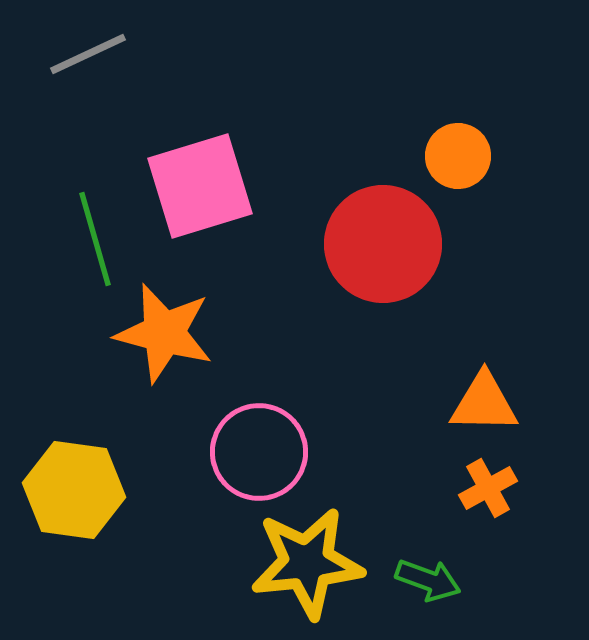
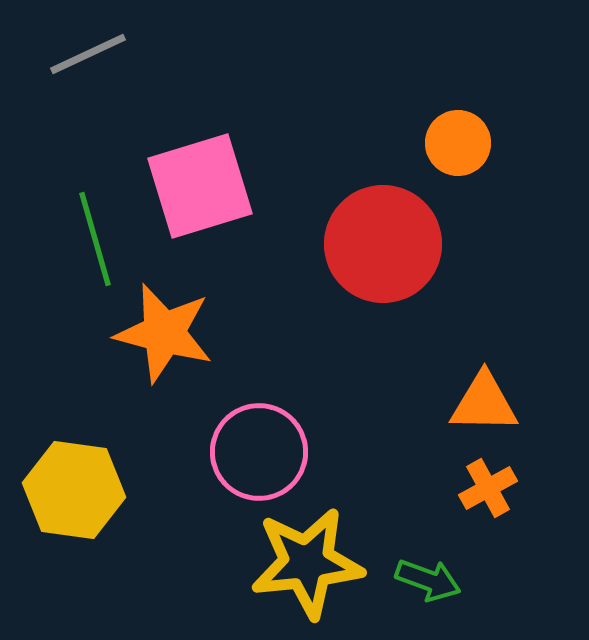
orange circle: moved 13 px up
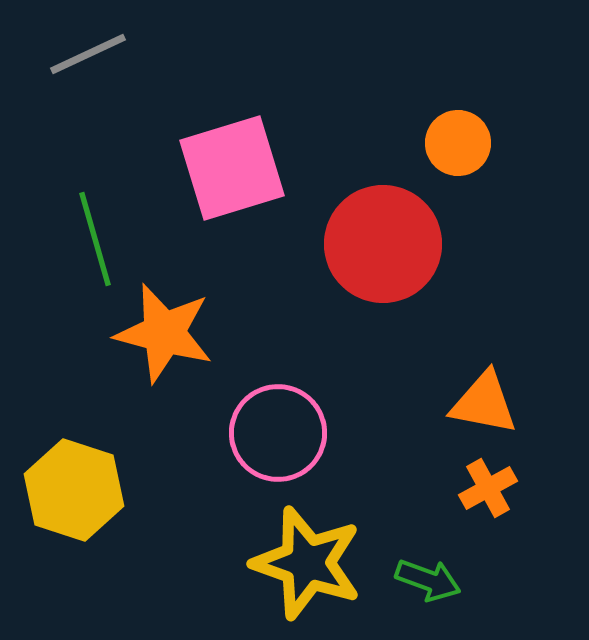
pink square: moved 32 px right, 18 px up
orange triangle: rotated 10 degrees clockwise
pink circle: moved 19 px right, 19 px up
yellow hexagon: rotated 10 degrees clockwise
yellow star: rotated 25 degrees clockwise
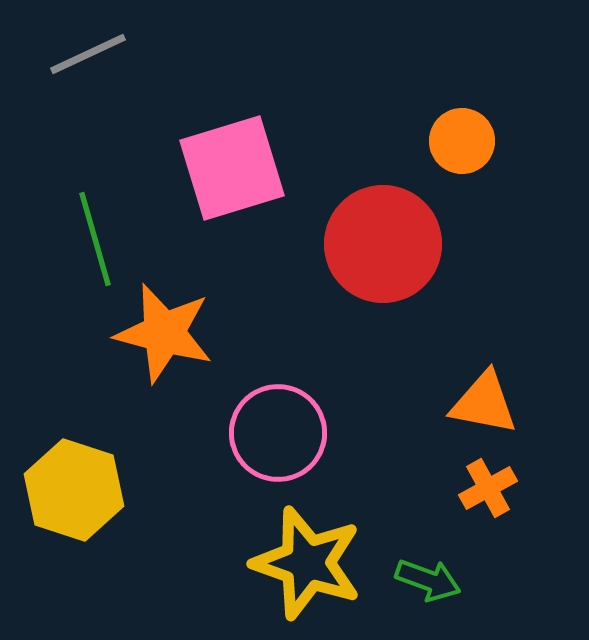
orange circle: moved 4 px right, 2 px up
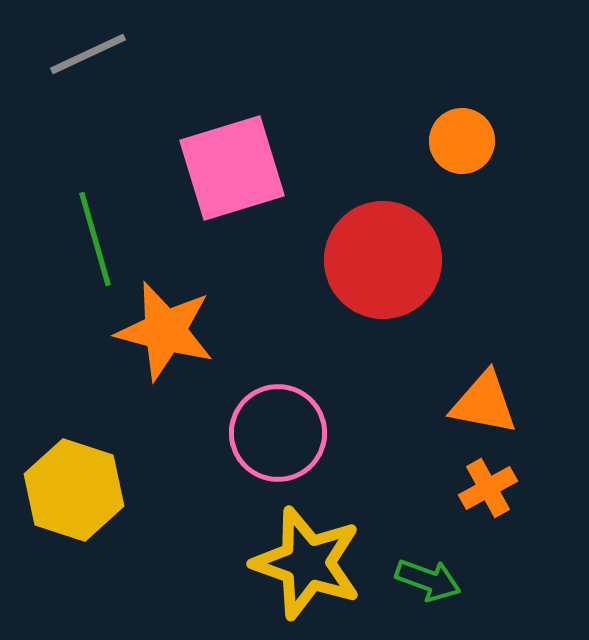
red circle: moved 16 px down
orange star: moved 1 px right, 2 px up
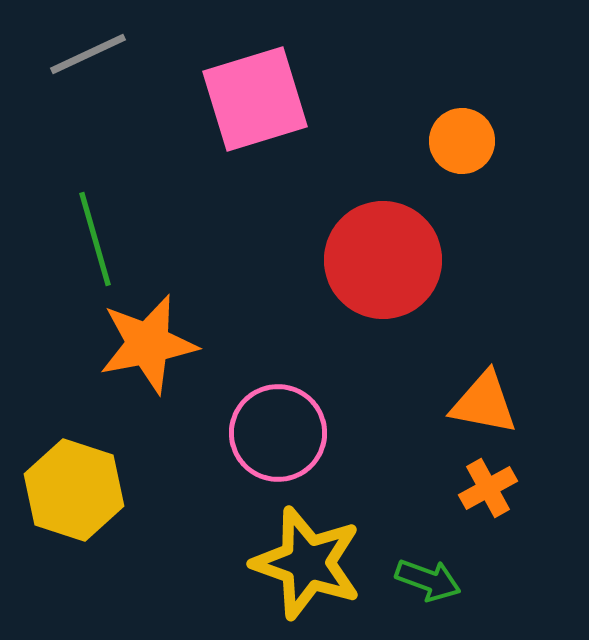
pink square: moved 23 px right, 69 px up
orange star: moved 17 px left, 13 px down; rotated 26 degrees counterclockwise
